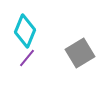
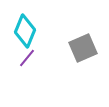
gray square: moved 3 px right, 5 px up; rotated 8 degrees clockwise
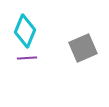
purple line: rotated 48 degrees clockwise
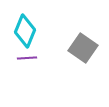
gray square: rotated 32 degrees counterclockwise
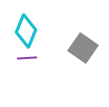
cyan diamond: moved 1 px right
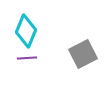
gray square: moved 6 px down; rotated 28 degrees clockwise
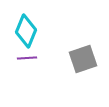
gray square: moved 5 px down; rotated 8 degrees clockwise
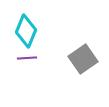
gray square: rotated 16 degrees counterclockwise
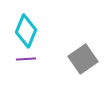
purple line: moved 1 px left, 1 px down
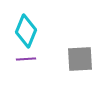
gray square: moved 3 px left; rotated 32 degrees clockwise
